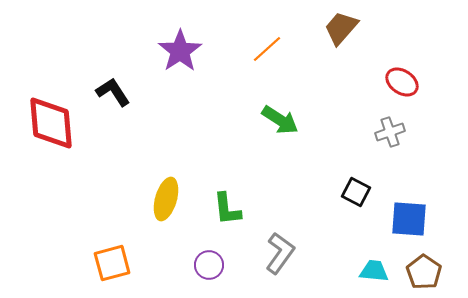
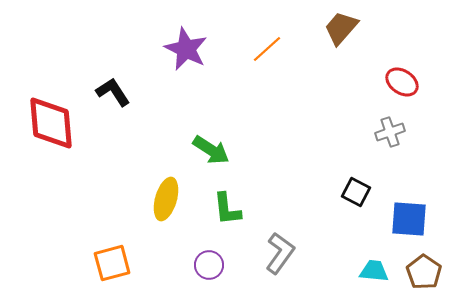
purple star: moved 6 px right, 2 px up; rotated 12 degrees counterclockwise
green arrow: moved 69 px left, 30 px down
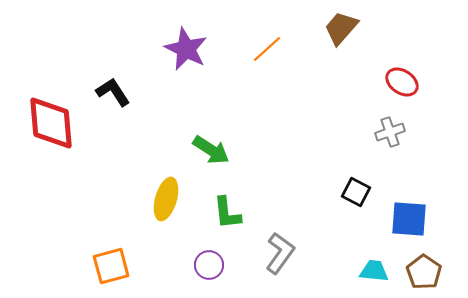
green L-shape: moved 4 px down
orange square: moved 1 px left, 3 px down
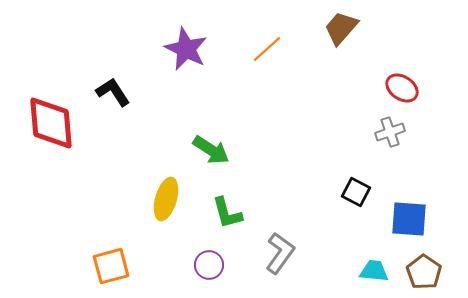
red ellipse: moved 6 px down
green L-shape: rotated 9 degrees counterclockwise
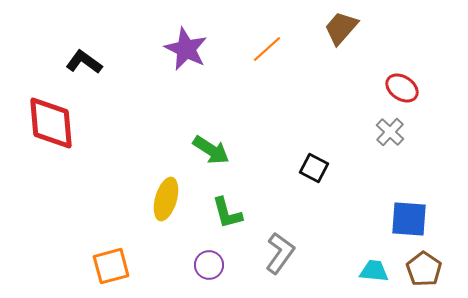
black L-shape: moved 29 px left, 30 px up; rotated 21 degrees counterclockwise
gray cross: rotated 28 degrees counterclockwise
black square: moved 42 px left, 24 px up
brown pentagon: moved 3 px up
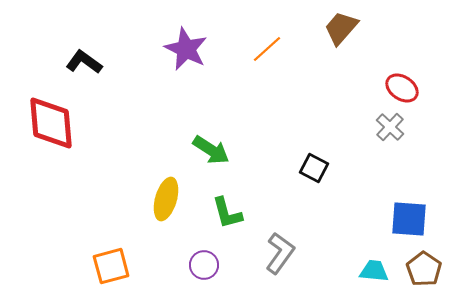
gray cross: moved 5 px up
purple circle: moved 5 px left
